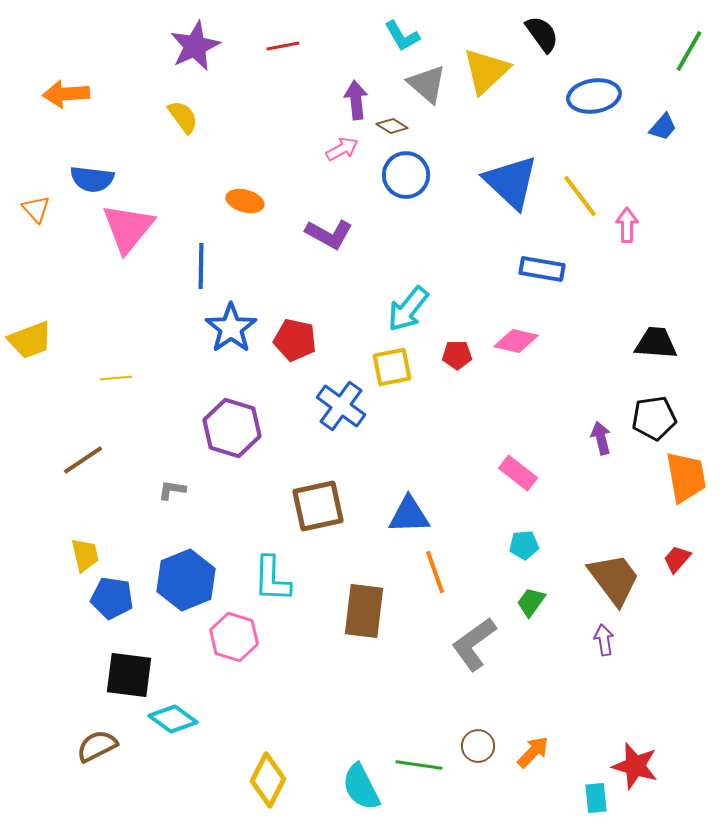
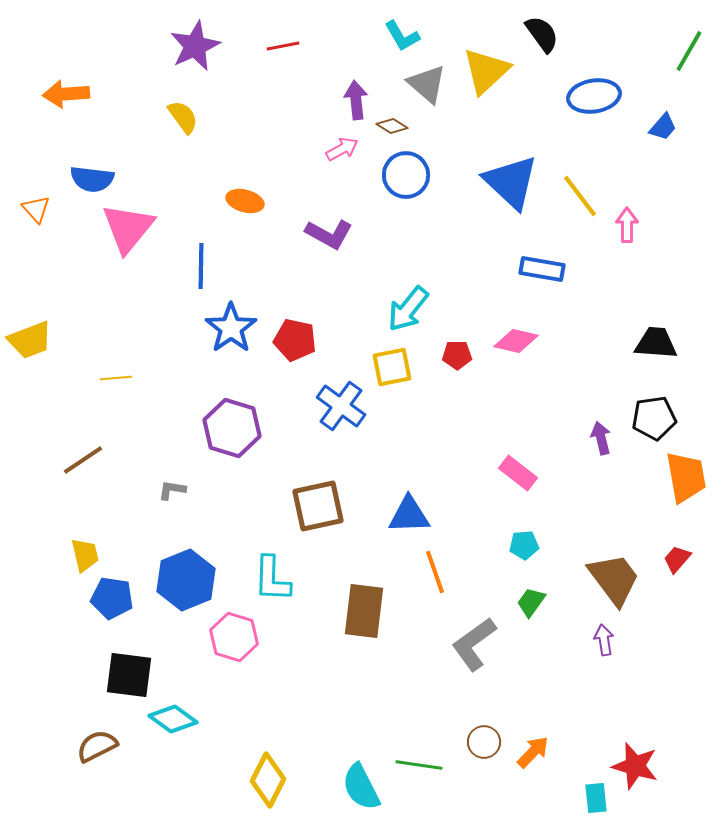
brown circle at (478, 746): moved 6 px right, 4 px up
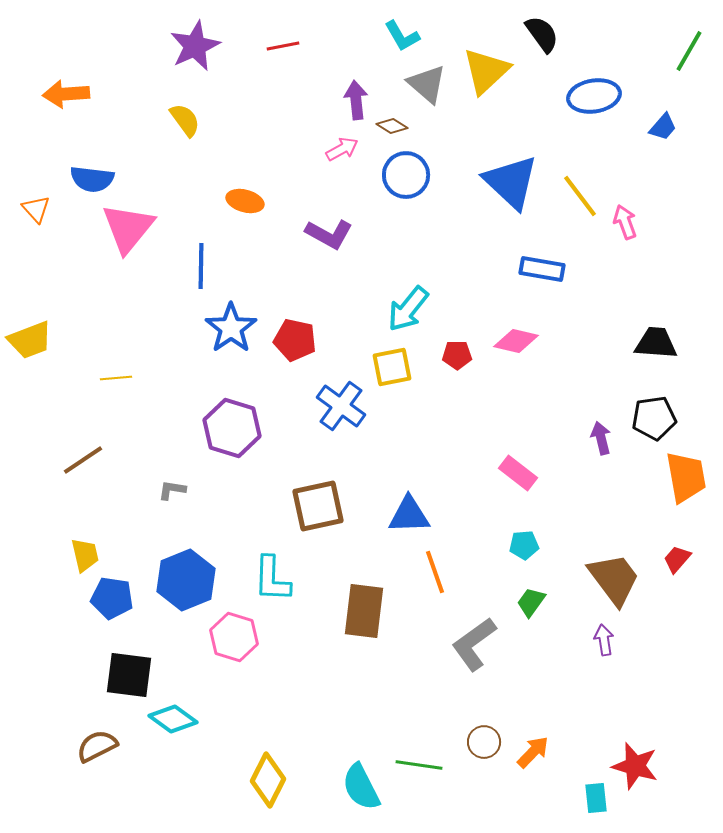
yellow semicircle at (183, 117): moved 2 px right, 3 px down
pink arrow at (627, 225): moved 2 px left, 3 px up; rotated 20 degrees counterclockwise
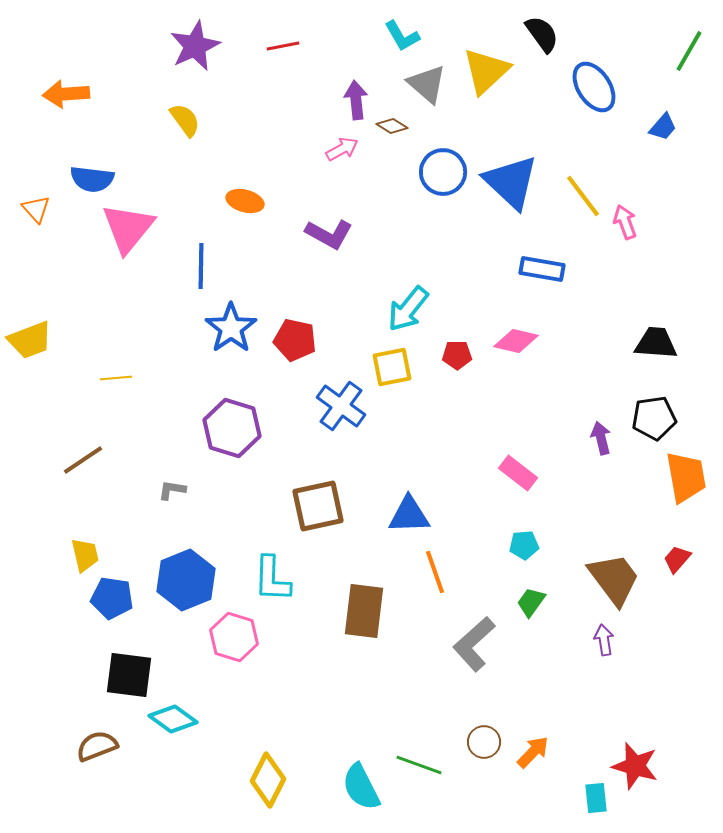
blue ellipse at (594, 96): moved 9 px up; rotated 66 degrees clockwise
blue circle at (406, 175): moved 37 px right, 3 px up
yellow line at (580, 196): moved 3 px right
gray L-shape at (474, 644): rotated 6 degrees counterclockwise
brown semicircle at (97, 746): rotated 6 degrees clockwise
green line at (419, 765): rotated 12 degrees clockwise
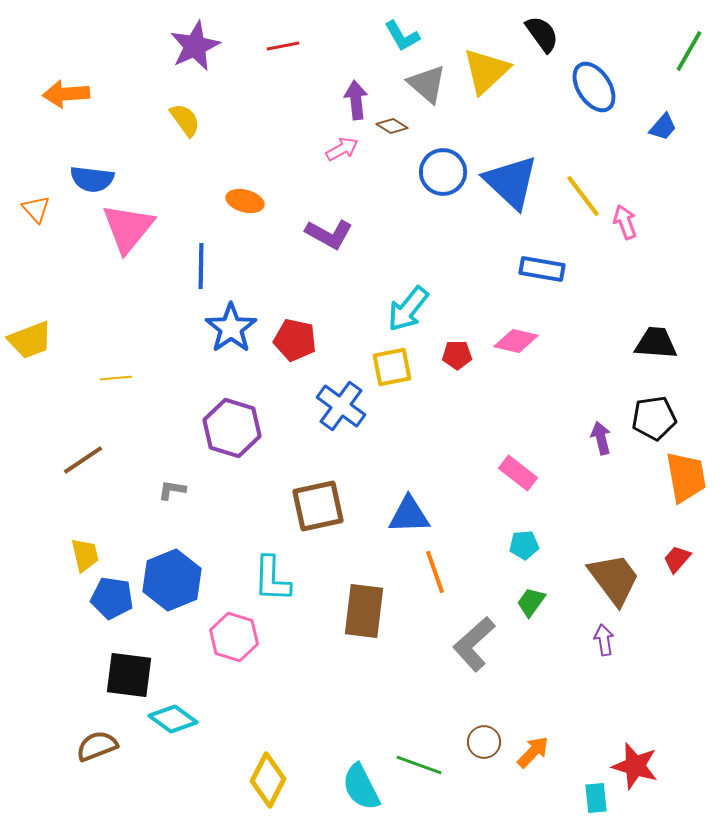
blue hexagon at (186, 580): moved 14 px left
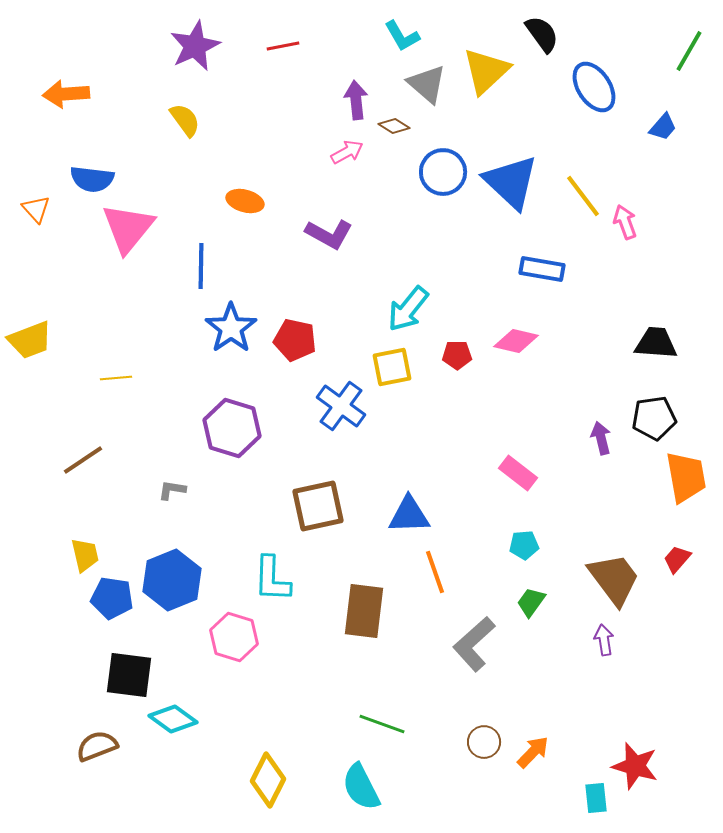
brown diamond at (392, 126): moved 2 px right
pink arrow at (342, 149): moved 5 px right, 3 px down
green line at (419, 765): moved 37 px left, 41 px up
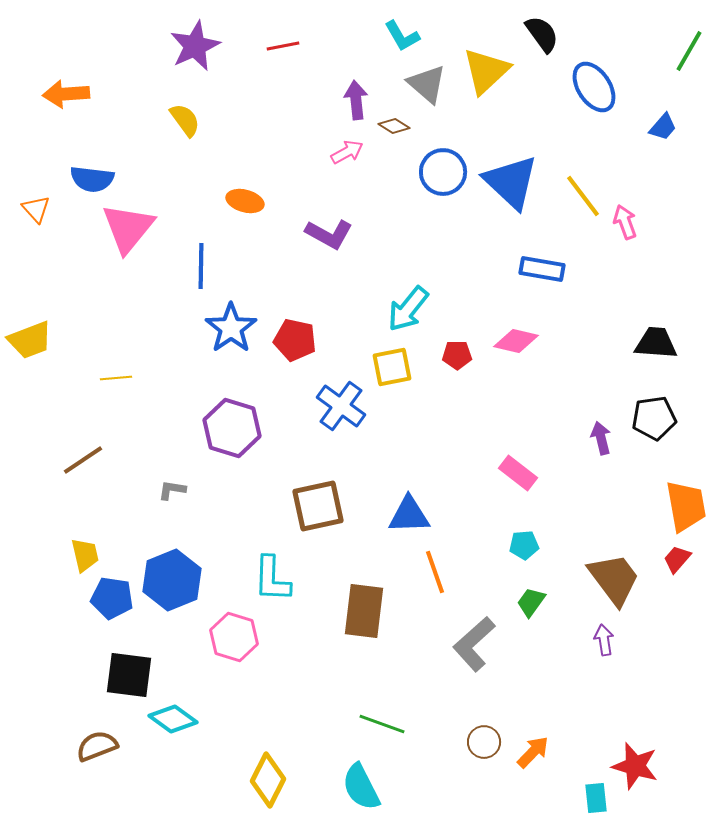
orange trapezoid at (686, 477): moved 29 px down
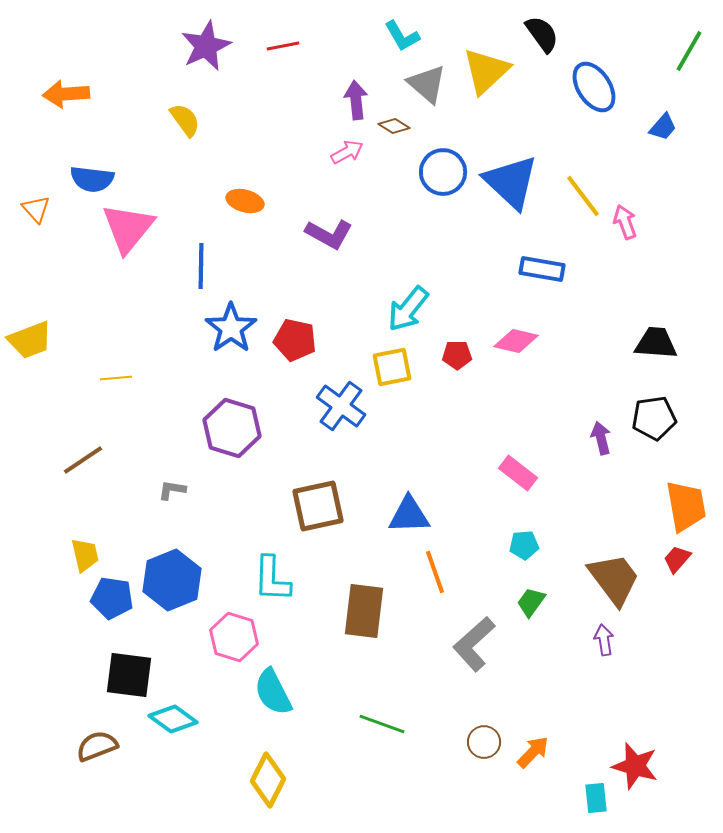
purple star at (195, 46): moved 11 px right
cyan semicircle at (361, 787): moved 88 px left, 95 px up
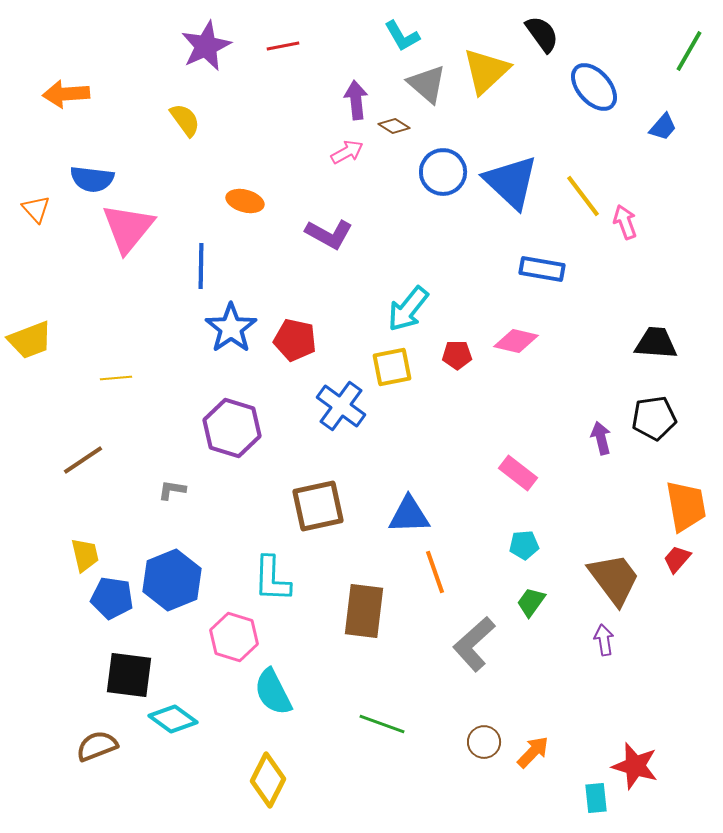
blue ellipse at (594, 87): rotated 9 degrees counterclockwise
